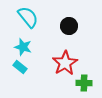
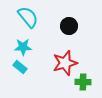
cyan star: rotated 18 degrees counterclockwise
red star: rotated 15 degrees clockwise
green cross: moved 1 px left, 1 px up
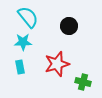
cyan star: moved 5 px up
red star: moved 8 px left, 1 px down
cyan rectangle: rotated 40 degrees clockwise
green cross: rotated 14 degrees clockwise
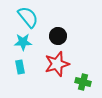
black circle: moved 11 px left, 10 px down
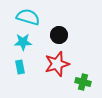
cyan semicircle: rotated 35 degrees counterclockwise
black circle: moved 1 px right, 1 px up
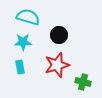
red star: moved 1 px down
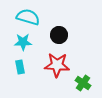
red star: rotated 20 degrees clockwise
green cross: moved 1 px down; rotated 21 degrees clockwise
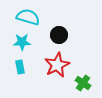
cyan star: moved 1 px left
red star: rotated 30 degrees counterclockwise
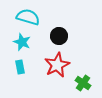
black circle: moved 1 px down
cyan star: rotated 24 degrees clockwise
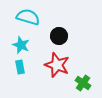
cyan star: moved 1 px left, 3 px down
red star: rotated 25 degrees counterclockwise
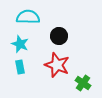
cyan semicircle: rotated 15 degrees counterclockwise
cyan star: moved 1 px left, 1 px up
